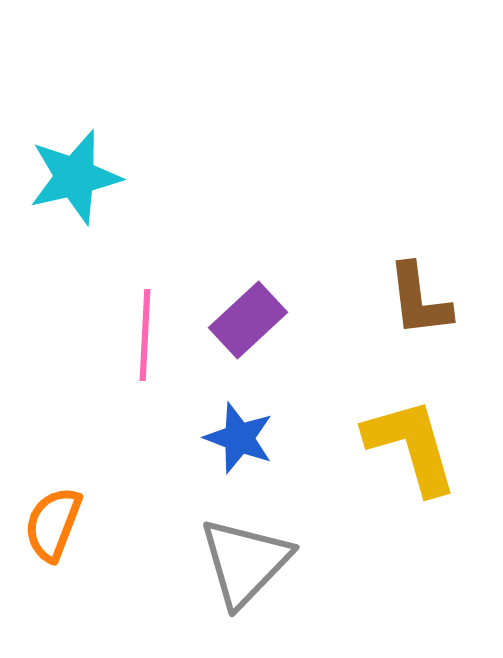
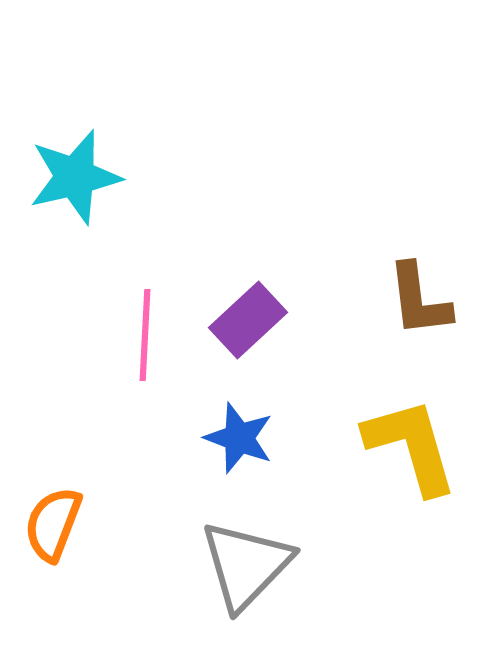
gray triangle: moved 1 px right, 3 px down
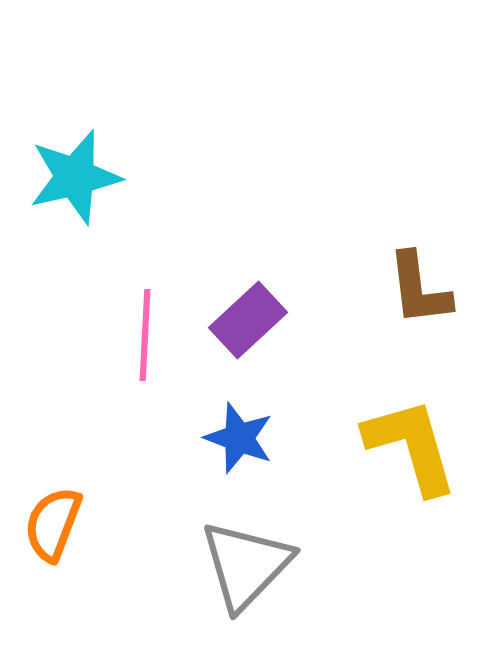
brown L-shape: moved 11 px up
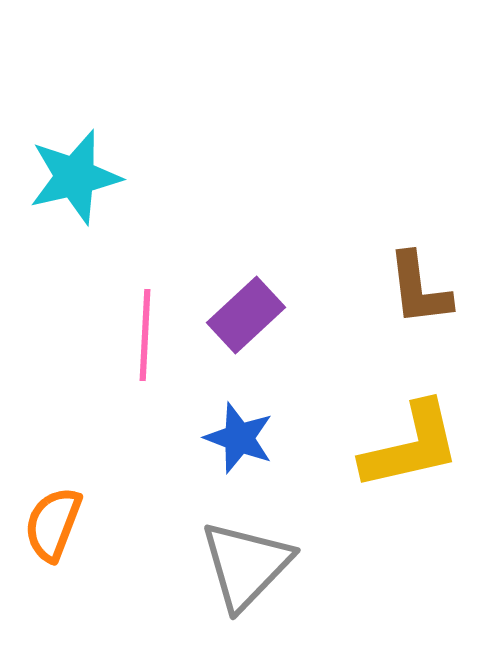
purple rectangle: moved 2 px left, 5 px up
yellow L-shape: rotated 93 degrees clockwise
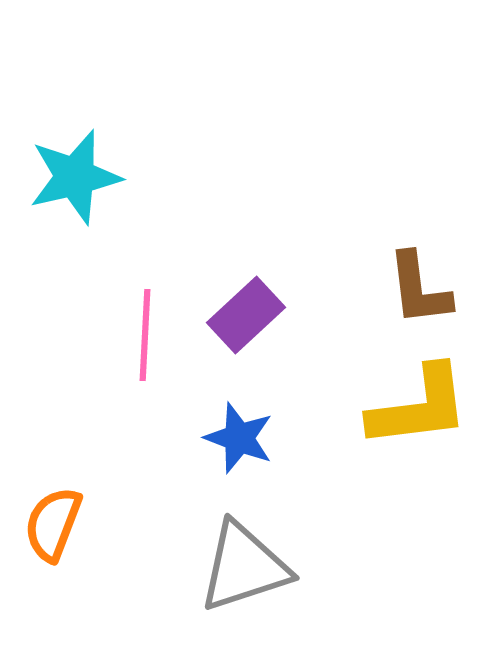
yellow L-shape: moved 8 px right, 39 px up; rotated 6 degrees clockwise
gray triangle: moved 2 px left, 2 px down; rotated 28 degrees clockwise
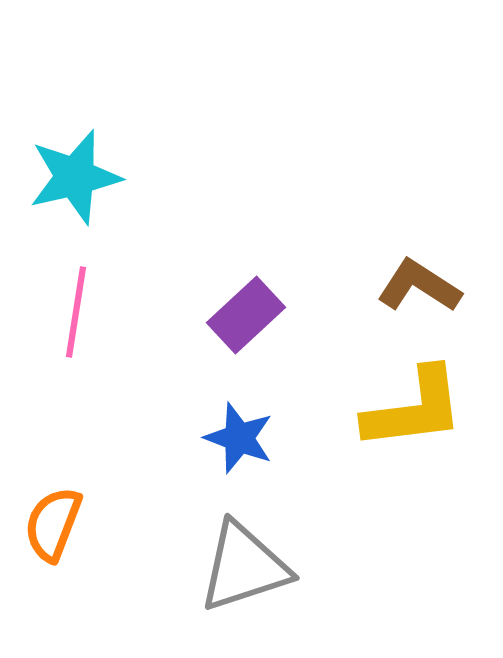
brown L-shape: moved 3 px up; rotated 130 degrees clockwise
pink line: moved 69 px left, 23 px up; rotated 6 degrees clockwise
yellow L-shape: moved 5 px left, 2 px down
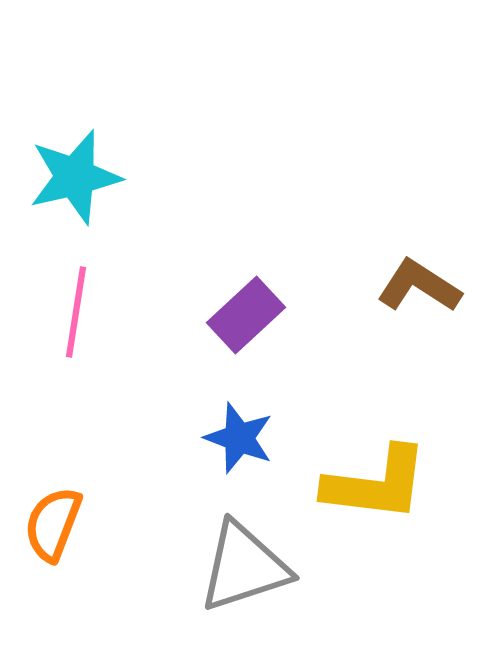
yellow L-shape: moved 38 px left, 75 px down; rotated 14 degrees clockwise
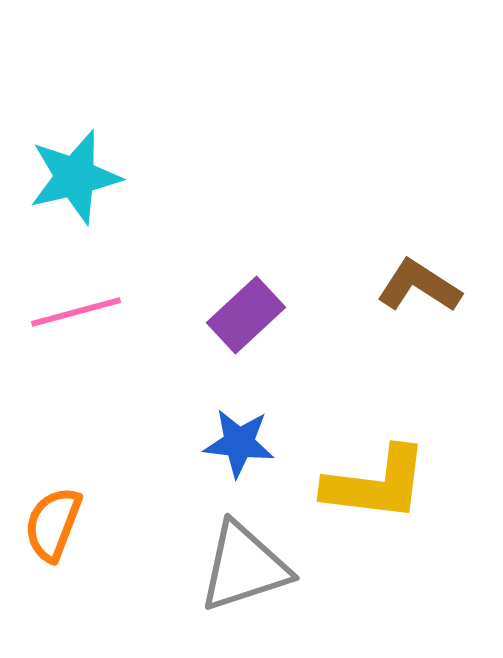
pink line: rotated 66 degrees clockwise
blue star: moved 5 px down; rotated 14 degrees counterclockwise
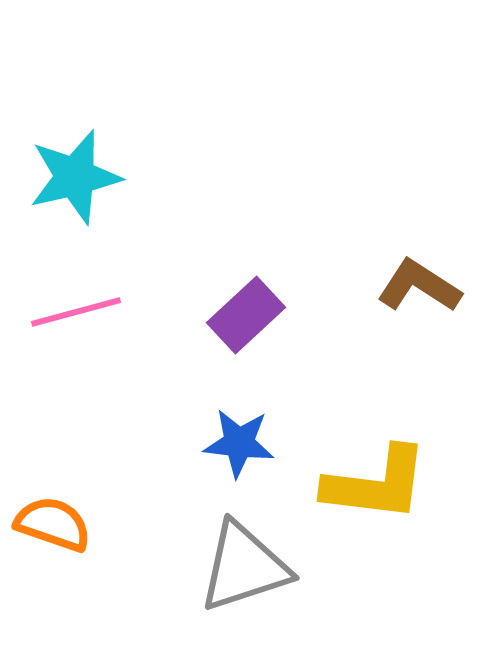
orange semicircle: rotated 88 degrees clockwise
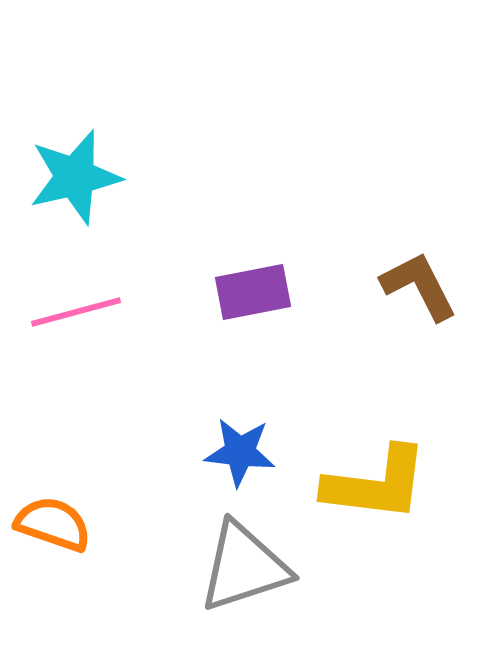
brown L-shape: rotated 30 degrees clockwise
purple rectangle: moved 7 px right, 23 px up; rotated 32 degrees clockwise
blue star: moved 1 px right, 9 px down
